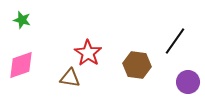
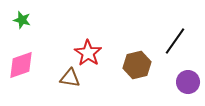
brown hexagon: rotated 20 degrees counterclockwise
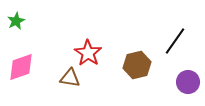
green star: moved 6 px left, 1 px down; rotated 30 degrees clockwise
pink diamond: moved 2 px down
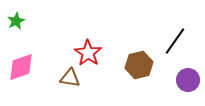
brown hexagon: moved 2 px right
purple circle: moved 2 px up
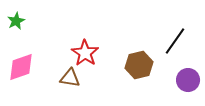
red star: moved 3 px left
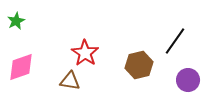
brown triangle: moved 3 px down
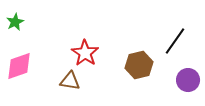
green star: moved 1 px left, 1 px down
pink diamond: moved 2 px left, 1 px up
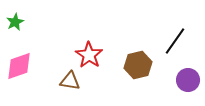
red star: moved 4 px right, 2 px down
brown hexagon: moved 1 px left
